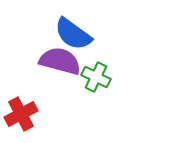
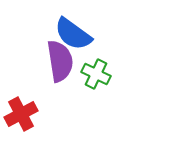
purple semicircle: rotated 66 degrees clockwise
green cross: moved 3 px up
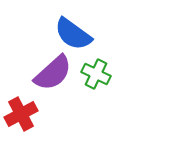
purple semicircle: moved 7 px left, 12 px down; rotated 57 degrees clockwise
